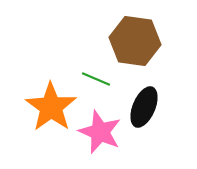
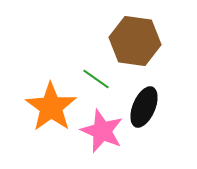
green line: rotated 12 degrees clockwise
pink star: moved 2 px right, 1 px up
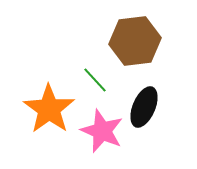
brown hexagon: rotated 15 degrees counterclockwise
green line: moved 1 px left, 1 px down; rotated 12 degrees clockwise
orange star: moved 2 px left, 2 px down
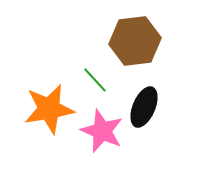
orange star: rotated 27 degrees clockwise
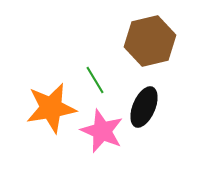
brown hexagon: moved 15 px right; rotated 6 degrees counterclockwise
green line: rotated 12 degrees clockwise
orange star: moved 2 px right, 1 px up
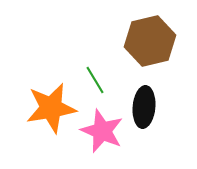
black ellipse: rotated 18 degrees counterclockwise
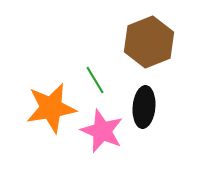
brown hexagon: moved 1 px left, 1 px down; rotated 9 degrees counterclockwise
